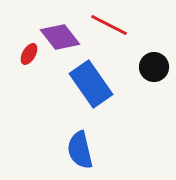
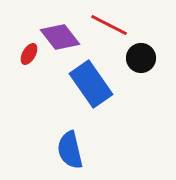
black circle: moved 13 px left, 9 px up
blue semicircle: moved 10 px left
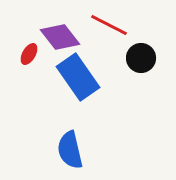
blue rectangle: moved 13 px left, 7 px up
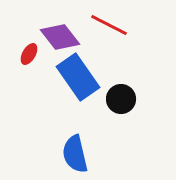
black circle: moved 20 px left, 41 px down
blue semicircle: moved 5 px right, 4 px down
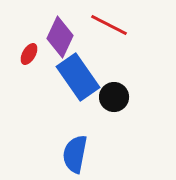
purple diamond: rotated 63 degrees clockwise
black circle: moved 7 px left, 2 px up
blue semicircle: rotated 24 degrees clockwise
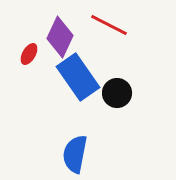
black circle: moved 3 px right, 4 px up
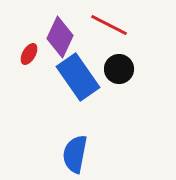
black circle: moved 2 px right, 24 px up
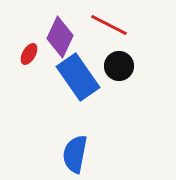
black circle: moved 3 px up
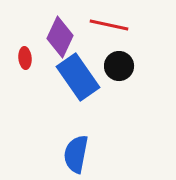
red line: rotated 15 degrees counterclockwise
red ellipse: moved 4 px left, 4 px down; rotated 35 degrees counterclockwise
blue semicircle: moved 1 px right
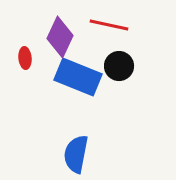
blue rectangle: rotated 33 degrees counterclockwise
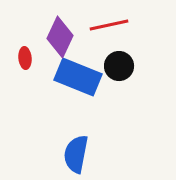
red line: rotated 24 degrees counterclockwise
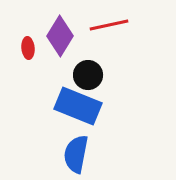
purple diamond: moved 1 px up; rotated 6 degrees clockwise
red ellipse: moved 3 px right, 10 px up
black circle: moved 31 px left, 9 px down
blue rectangle: moved 29 px down
